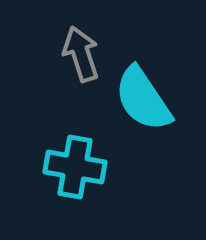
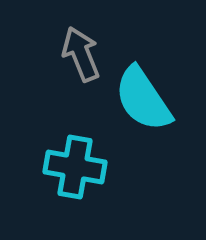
gray arrow: rotated 4 degrees counterclockwise
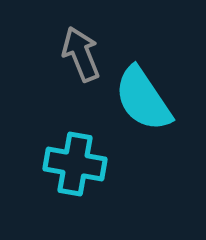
cyan cross: moved 3 px up
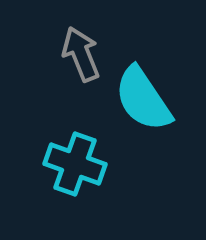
cyan cross: rotated 10 degrees clockwise
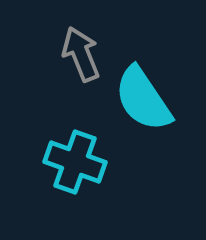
cyan cross: moved 2 px up
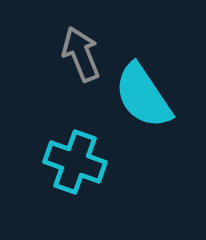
cyan semicircle: moved 3 px up
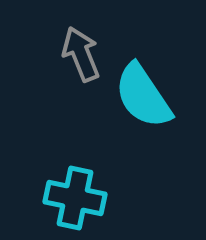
cyan cross: moved 36 px down; rotated 8 degrees counterclockwise
